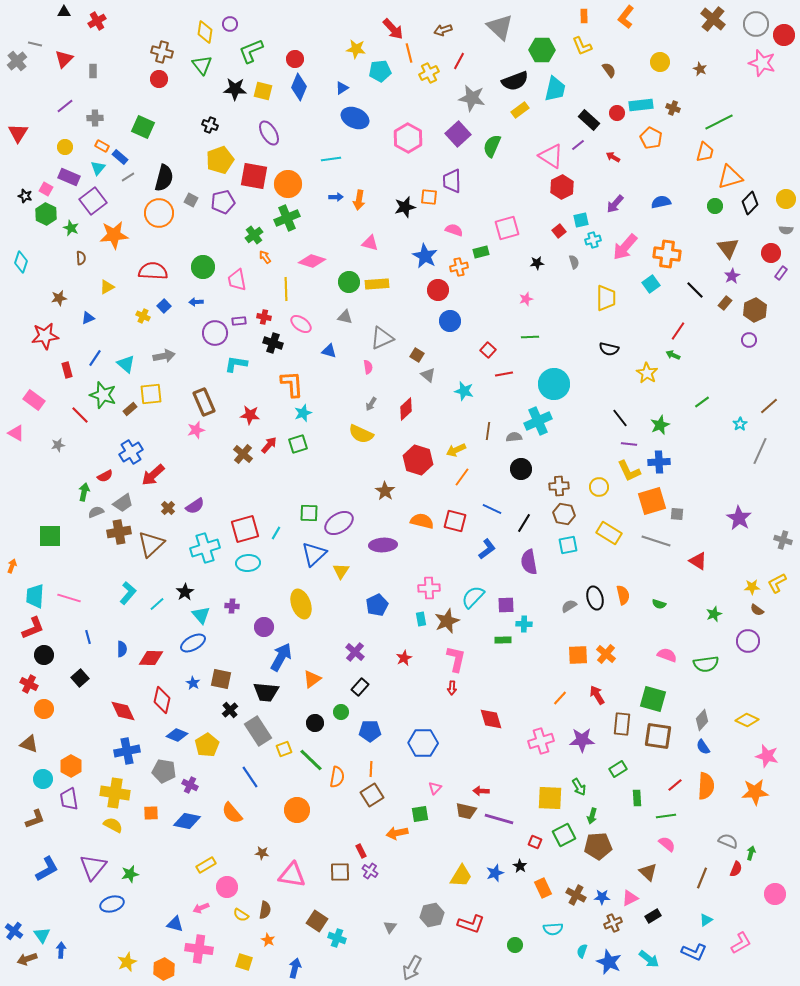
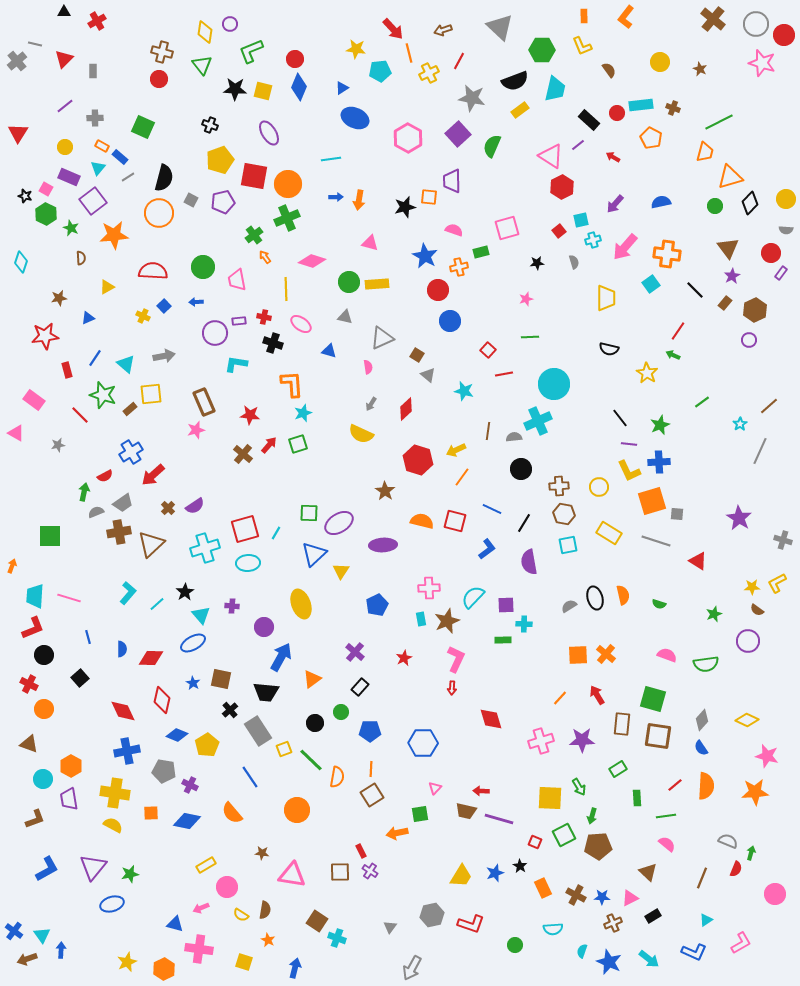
pink L-shape at (456, 659): rotated 12 degrees clockwise
blue semicircle at (703, 747): moved 2 px left, 1 px down
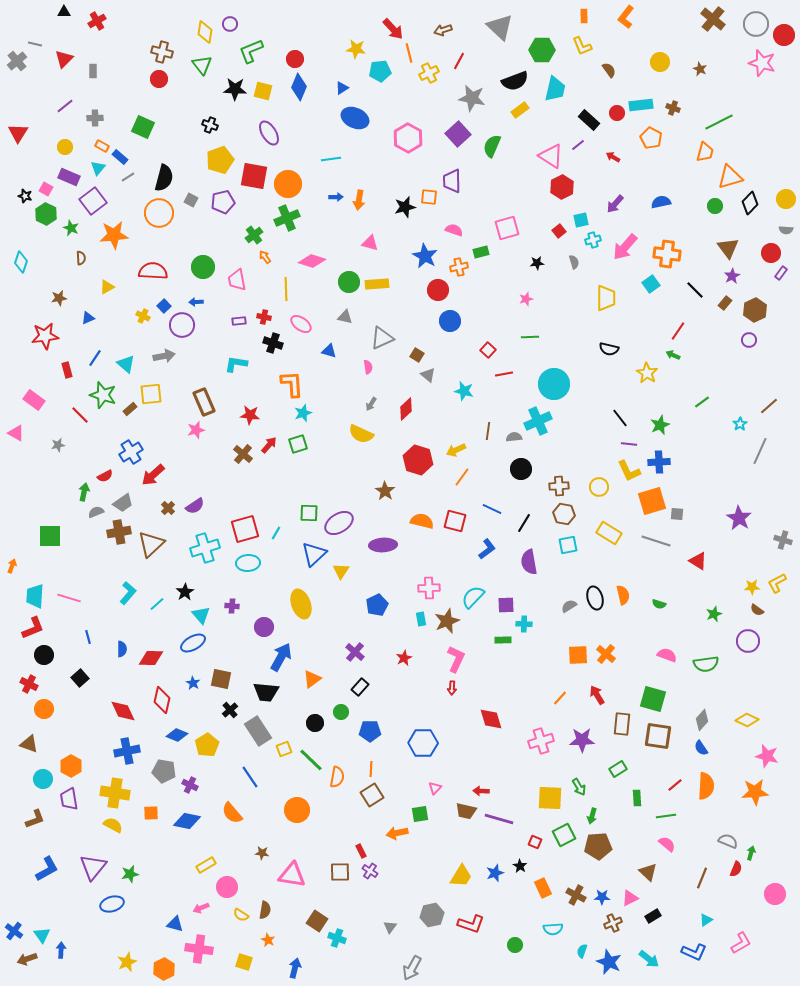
purple circle at (215, 333): moved 33 px left, 8 px up
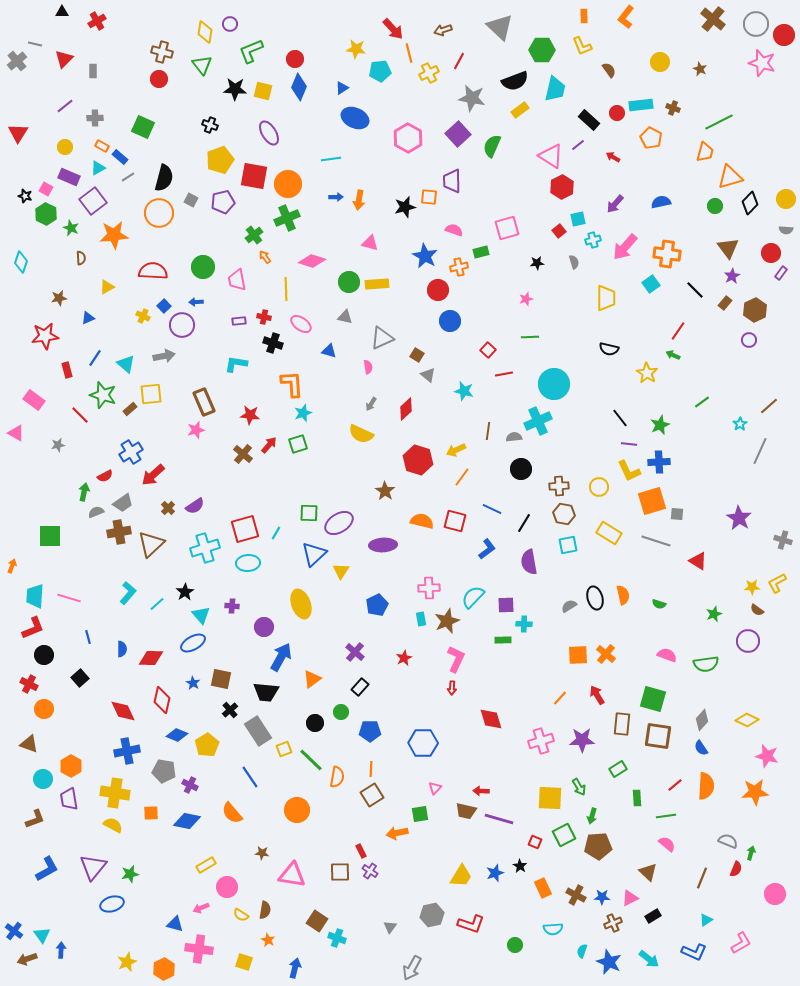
black triangle at (64, 12): moved 2 px left
cyan triangle at (98, 168): rotated 21 degrees clockwise
cyan square at (581, 220): moved 3 px left, 1 px up
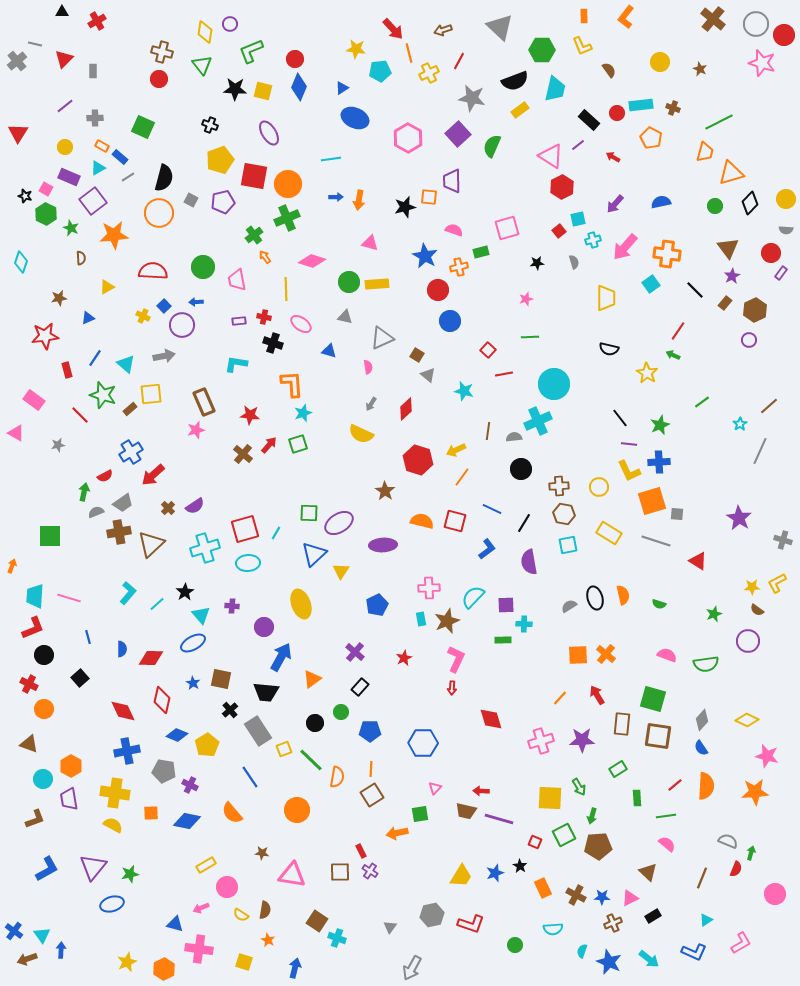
orange triangle at (730, 177): moved 1 px right, 4 px up
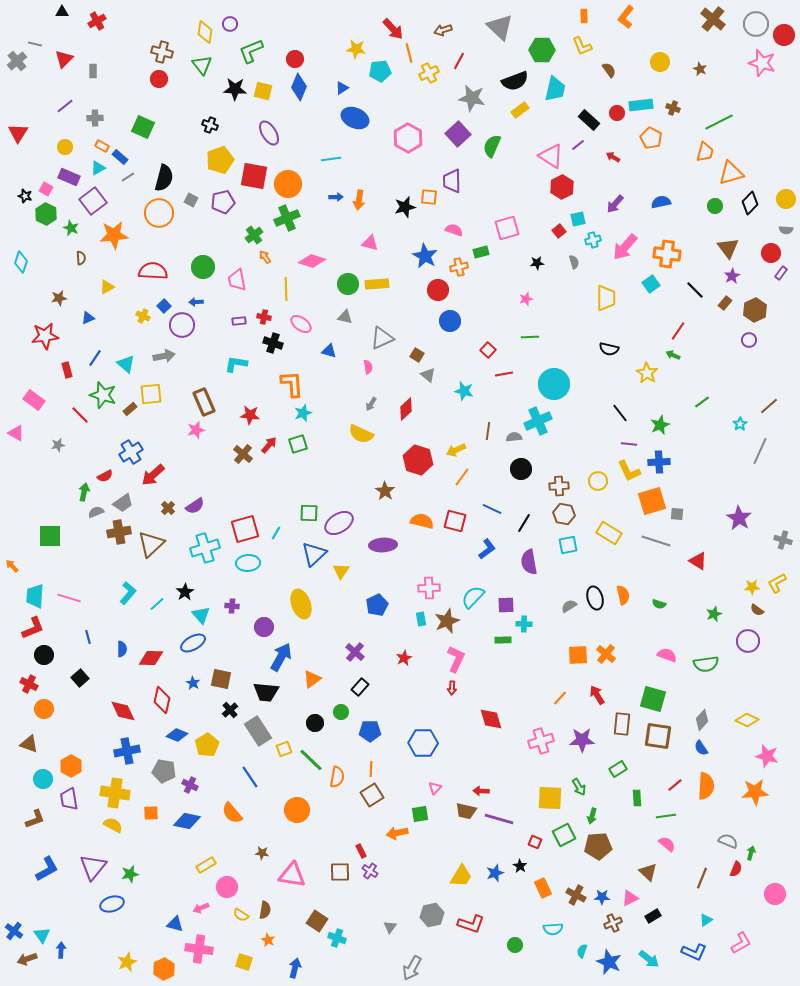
green circle at (349, 282): moved 1 px left, 2 px down
black line at (620, 418): moved 5 px up
yellow circle at (599, 487): moved 1 px left, 6 px up
orange arrow at (12, 566): rotated 64 degrees counterclockwise
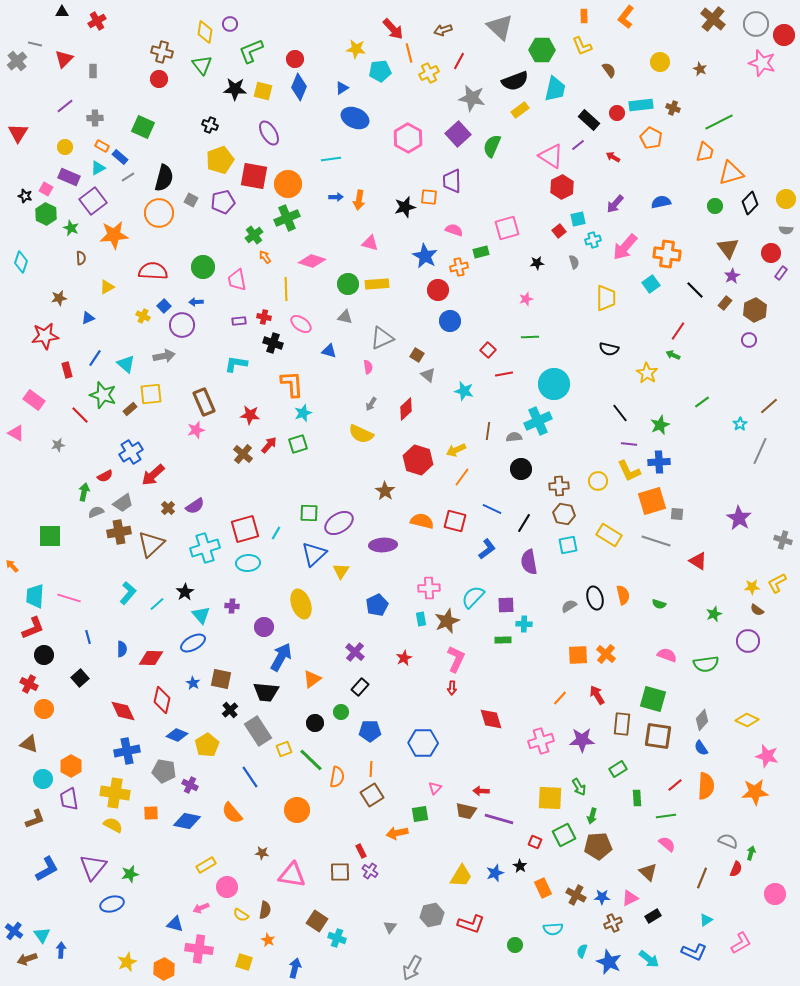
yellow rectangle at (609, 533): moved 2 px down
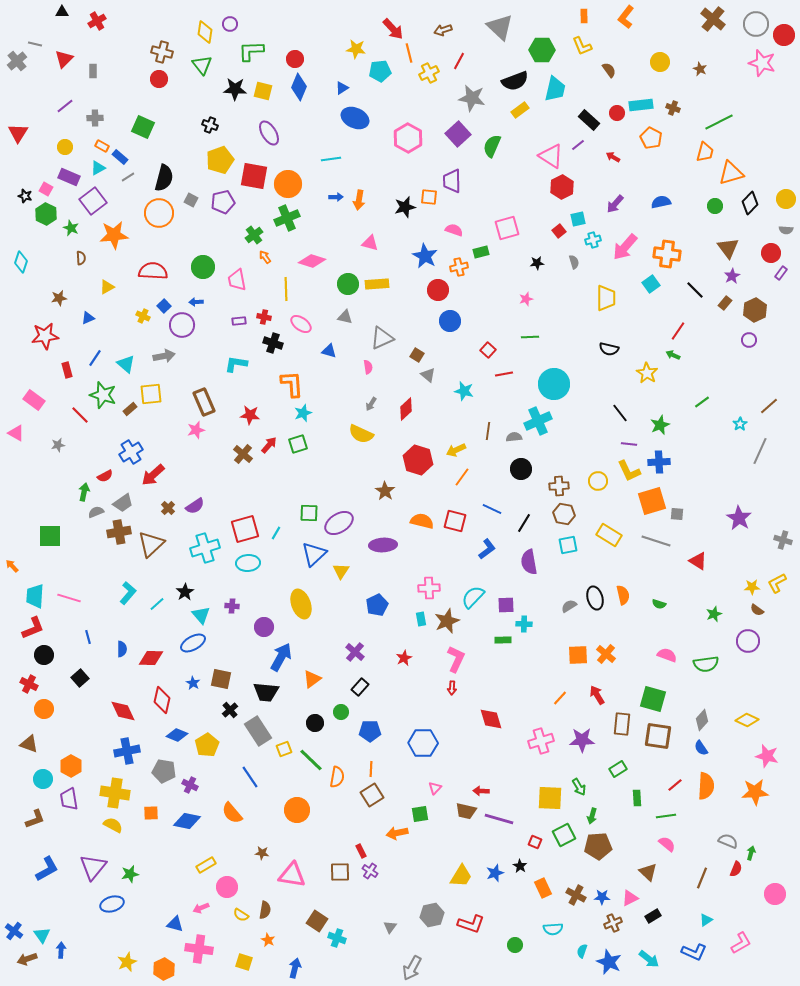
green L-shape at (251, 51): rotated 20 degrees clockwise
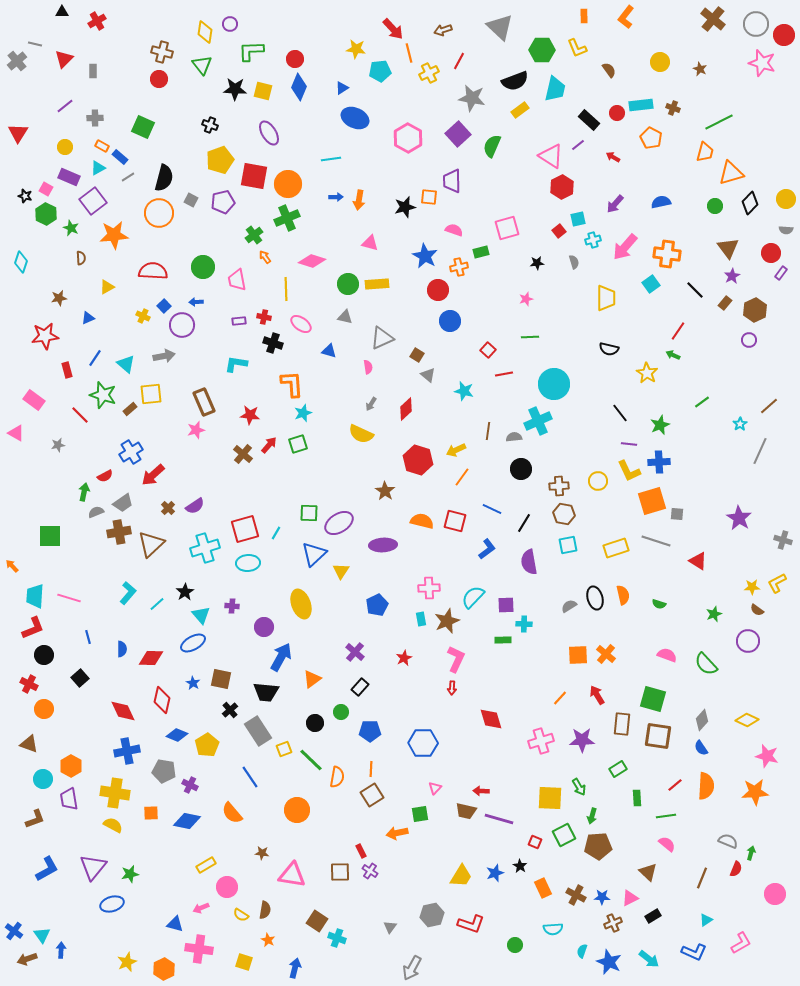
yellow L-shape at (582, 46): moved 5 px left, 2 px down
yellow rectangle at (609, 535): moved 7 px right, 13 px down; rotated 50 degrees counterclockwise
green semicircle at (706, 664): rotated 55 degrees clockwise
